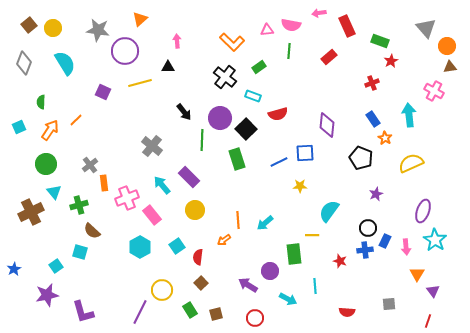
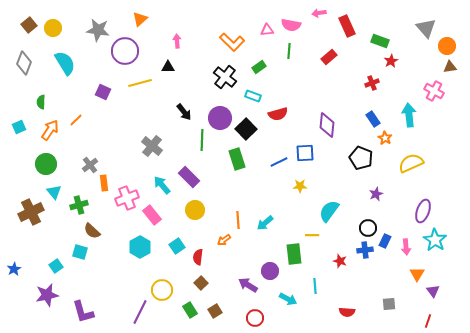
brown square at (216, 314): moved 1 px left, 3 px up; rotated 16 degrees counterclockwise
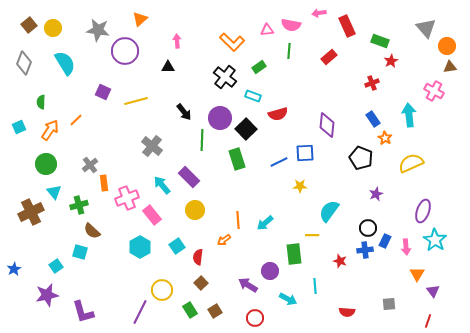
yellow line at (140, 83): moved 4 px left, 18 px down
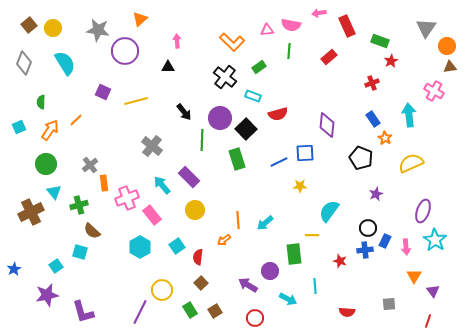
gray triangle at (426, 28): rotated 15 degrees clockwise
orange triangle at (417, 274): moved 3 px left, 2 px down
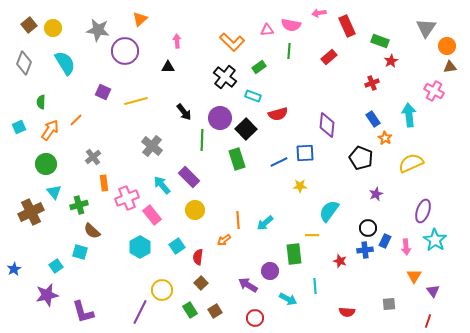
gray cross at (90, 165): moved 3 px right, 8 px up
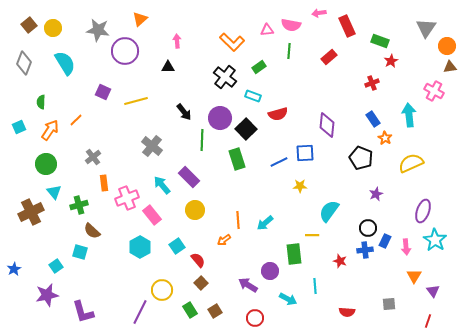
red semicircle at (198, 257): moved 3 px down; rotated 133 degrees clockwise
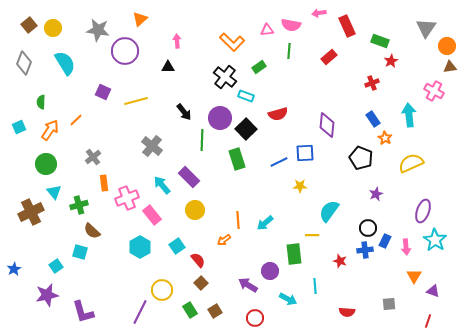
cyan rectangle at (253, 96): moved 7 px left
purple triangle at (433, 291): rotated 32 degrees counterclockwise
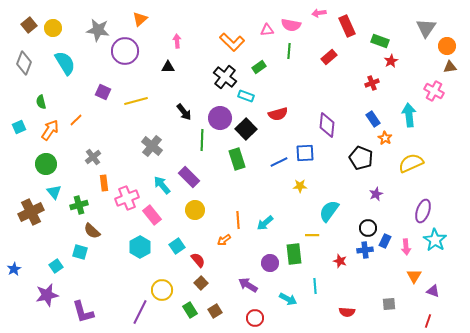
green semicircle at (41, 102): rotated 16 degrees counterclockwise
purple circle at (270, 271): moved 8 px up
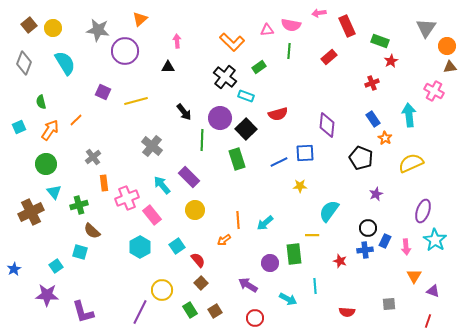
purple star at (47, 295): rotated 15 degrees clockwise
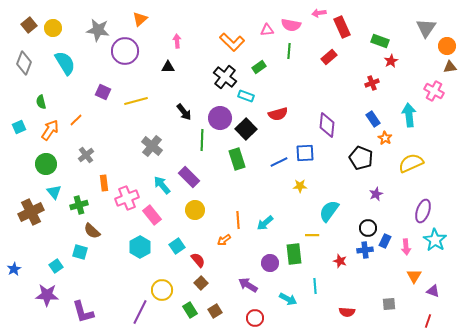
red rectangle at (347, 26): moved 5 px left, 1 px down
gray cross at (93, 157): moved 7 px left, 2 px up
